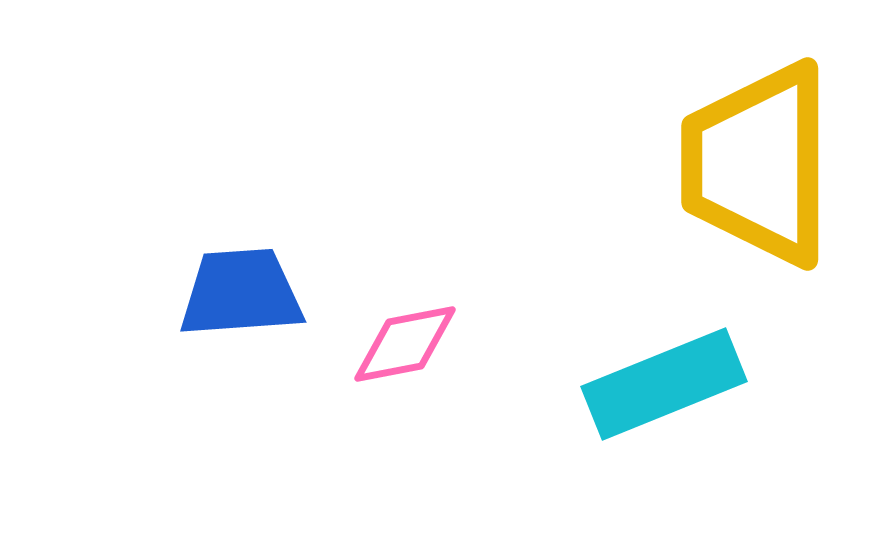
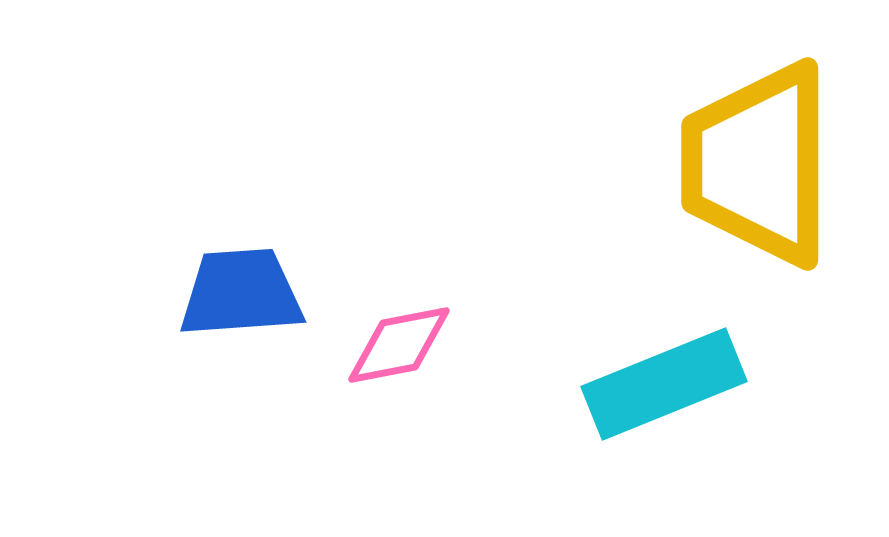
pink diamond: moved 6 px left, 1 px down
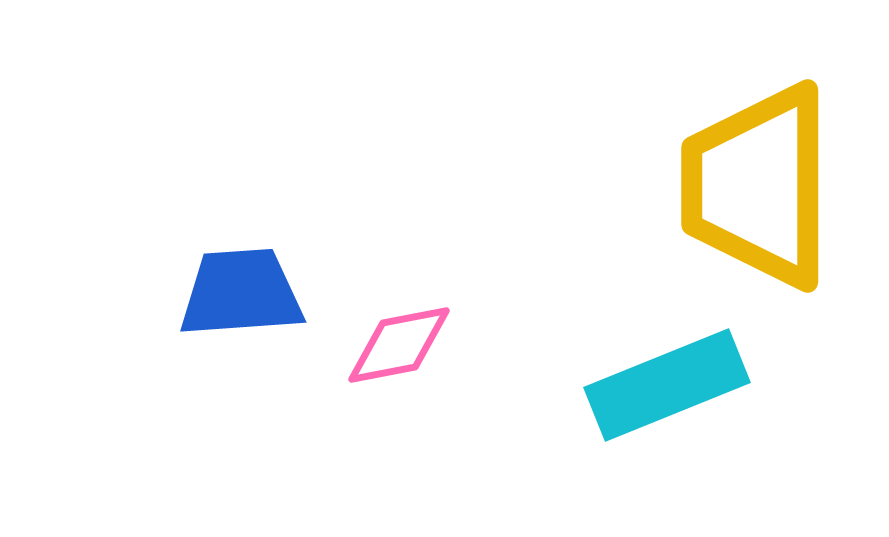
yellow trapezoid: moved 22 px down
cyan rectangle: moved 3 px right, 1 px down
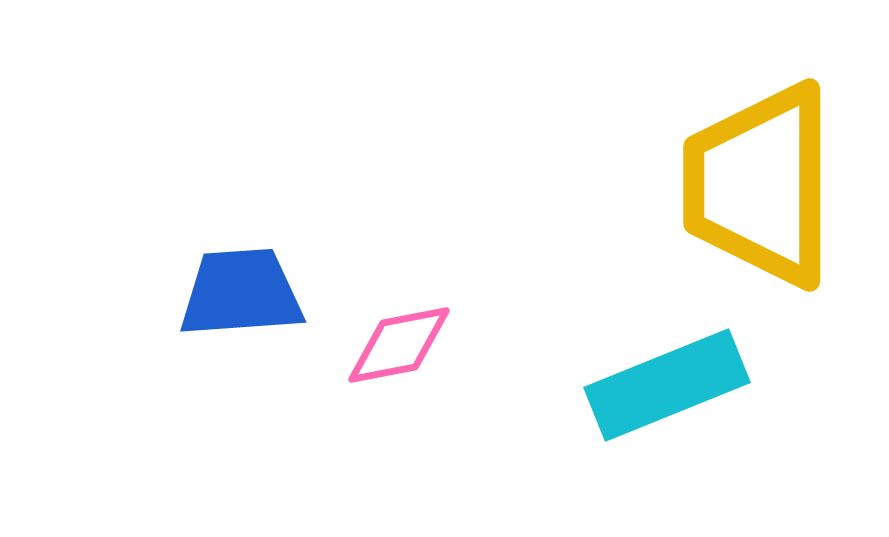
yellow trapezoid: moved 2 px right, 1 px up
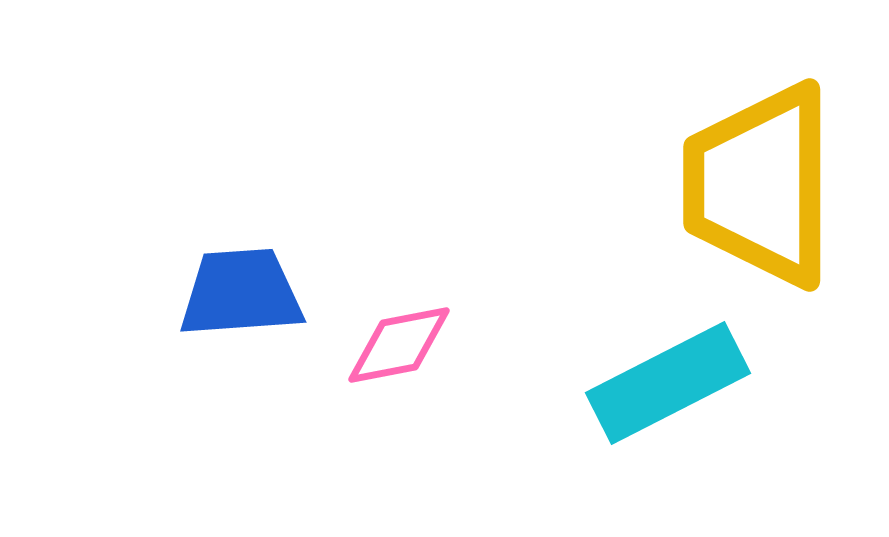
cyan rectangle: moved 1 px right, 2 px up; rotated 5 degrees counterclockwise
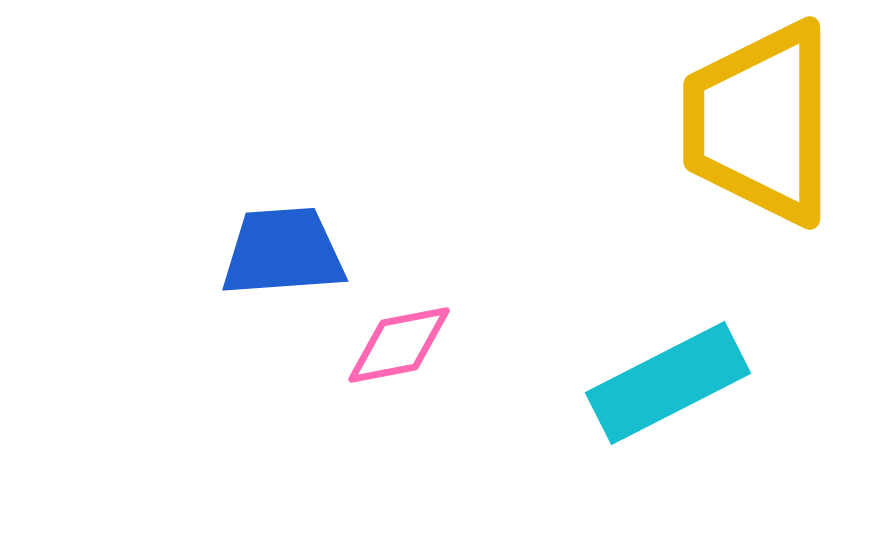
yellow trapezoid: moved 62 px up
blue trapezoid: moved 42 px right, 41 px up
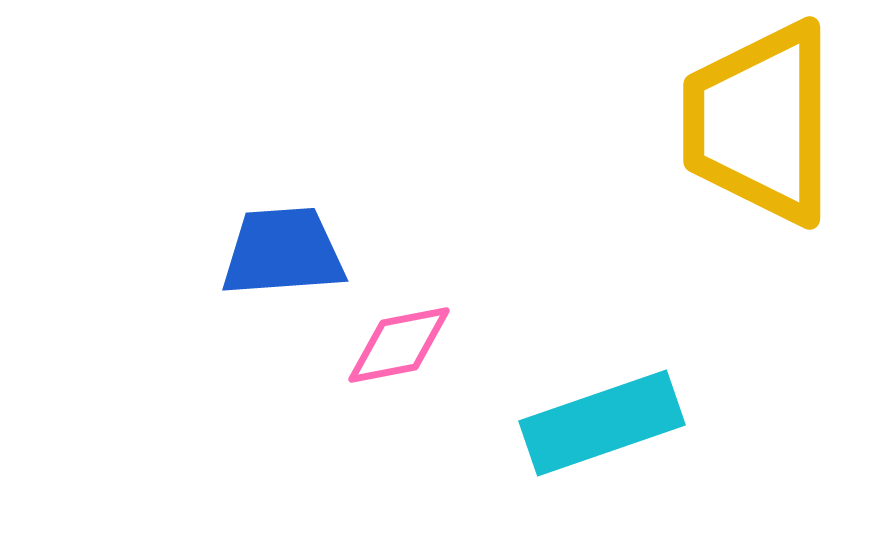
cyan rectangle: moved 66 px left, 40 px down; rotated 8 degrees clockwise
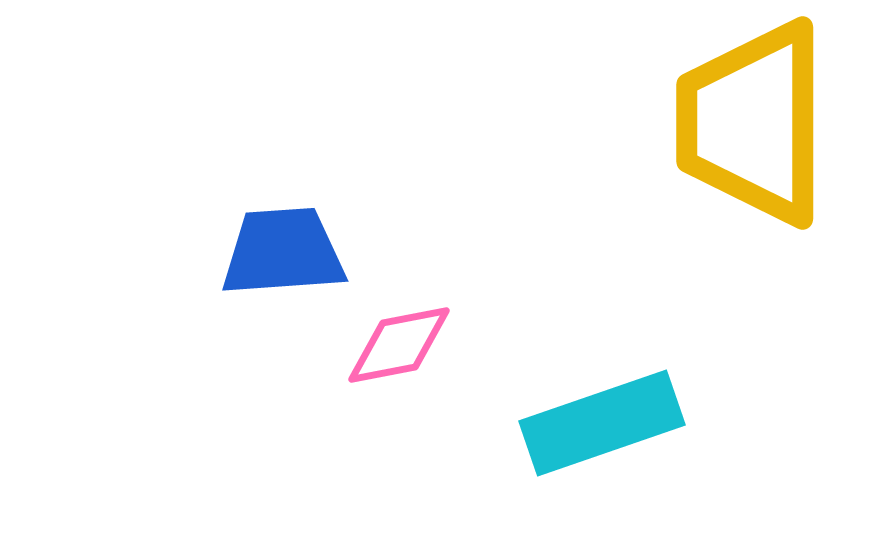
yellow trapezoid: moved 7 px left
